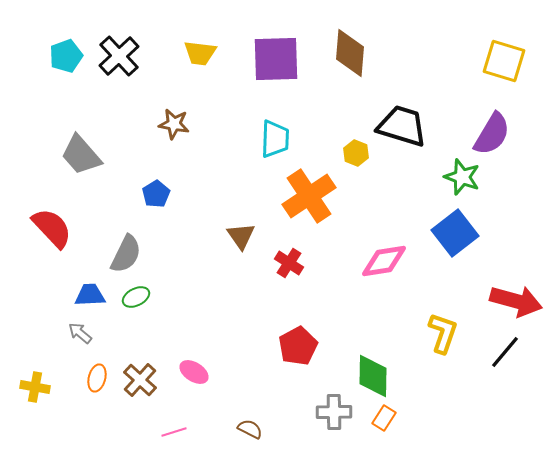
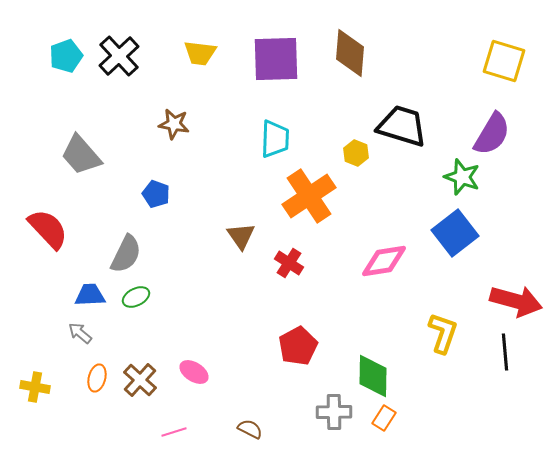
blue pentagon: rotated 20 degrees counterclockwise
red semicircle: moved 4 px left, 1 px down
black line: rotated 45 degrees counterclockwise
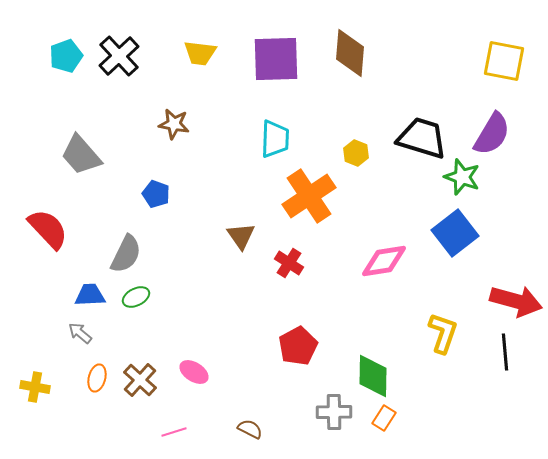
yellow square: rotated 6 degrees counterclockwise
black trapezoid: moved 20 px right, 12 px down
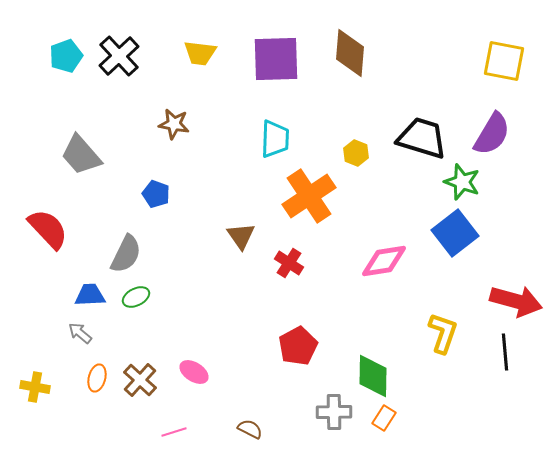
green star: moved 5 px down
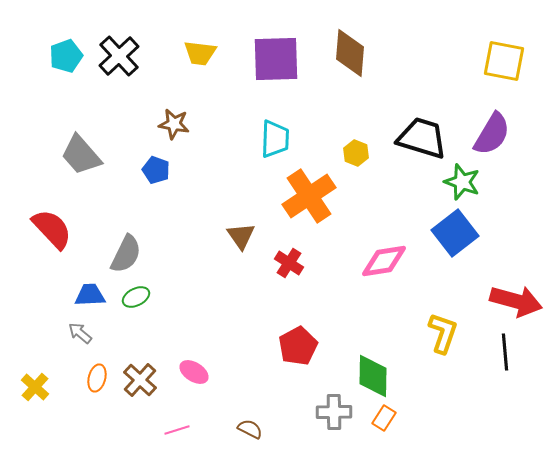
blue pentagon: moved 24 px up
red semicircle: moved 4 px right
yellow cross: rotated 32 degrees clockwise
pink line: moved 3 px right, 2 px up
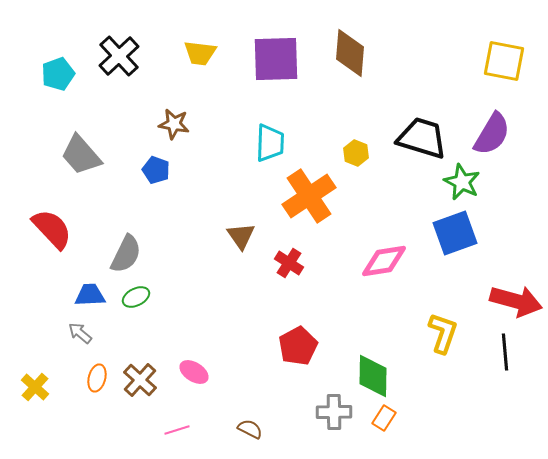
cyan pentagon: moved 8 px left, 18 px down
cyan trapezoid: moved 5 px left, 4 px down
green star: rotated 6 degrees clockwise
blue square: rotated 18 degrees clockwise
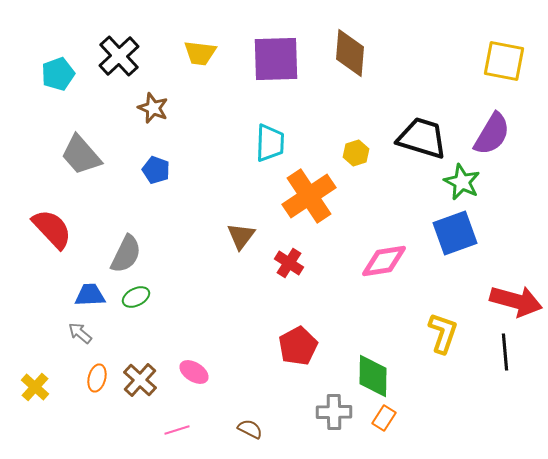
brown star: moved 21 px left, 16 px up; rotated 12 degrees clockwise
yellow hexagon: rotated 20 degrees clockwise
brown triangle: rotated 12 degrees clockwise
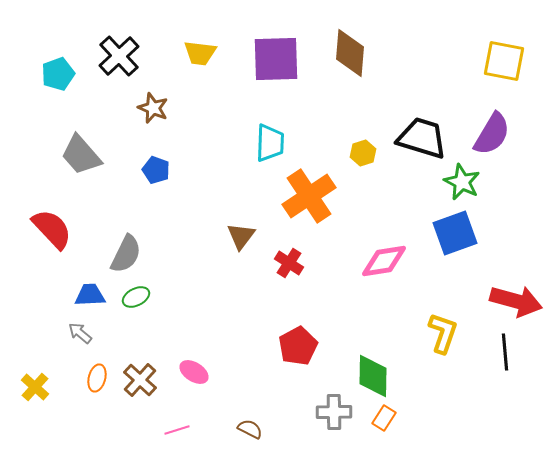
yellow hexagon: moved 7 px right
